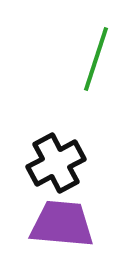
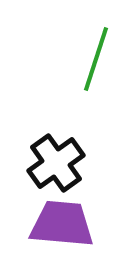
black cross: rotated 8 degrees counterclockwise
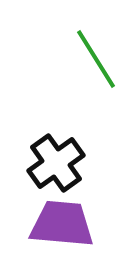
green line: rotated 50 degrees counterclockwise
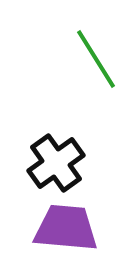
purple trapezoid: moved 4 px right, 4 px down
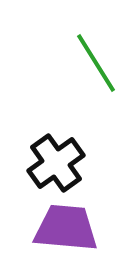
green line: moved 4 px down
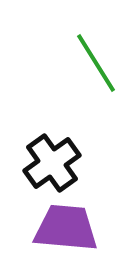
black cross: moved 4 px left
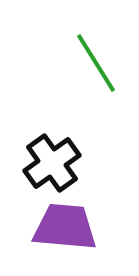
purple trapezoid: moved 1 px left, 1 px up
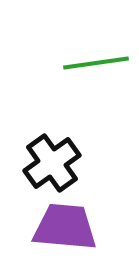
green line: rotated 66 degrees counterclockwise
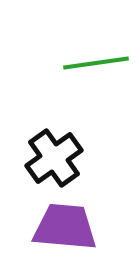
black cross: moved 2 px right, 5 px up
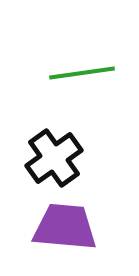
green line: moved 14 px left, 10 px down
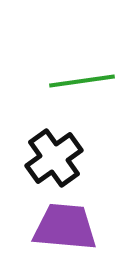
green line: moved 8 px down
